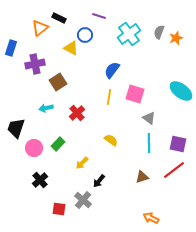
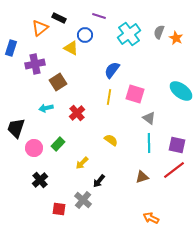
orange star: rotated 24 degrees counterclockwise
purple square: moved 1 px left, 1 px down
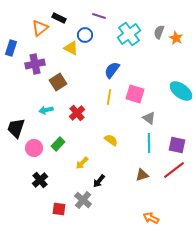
cyan arrow: moved 2 px down
brown triangle: moved 2 px up
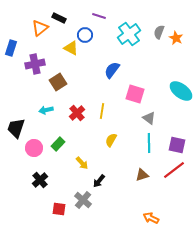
yellow line: moved 7 px left, 14 px down
yellow semicircle: rotated 96 degrees counterclockwise
yellow arrow: rotated 88 degrees counterclockwise
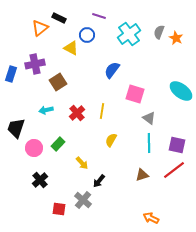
blue circle: moved 2 px right
blue rectangle: moved 26 px down
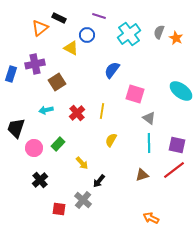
brown square: moved 1 px left
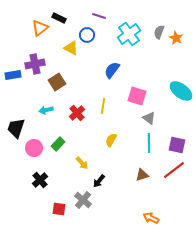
blue rectangle: moved 2 px right, 1 px down; rotated 63 degrees clockwise
pink square: moved 2 px right, 2 px down
yellow line: moved 1 px right, 5 px up
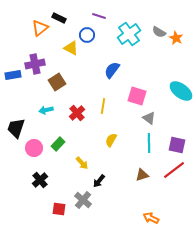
gray semicircle: rotated 80 degrees counterclockwise
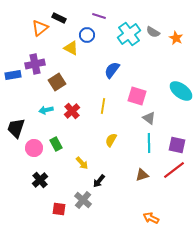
gray semicircle: moved 6 px left
red cross: moved 5 px left, 2 px up
green rectangle: moved 2 px left; rotated 72 degrees counterclockwise
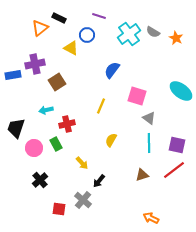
yellow line: moved 2 px left; rotated 14 degrees clockwise
red cross: moved 5 px left, 13 px down; rotated 28 degrees clockwise
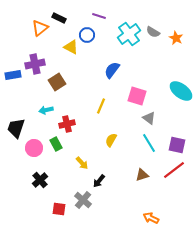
yellow triangle: moved 1 px up
cyan line: rotated 30 degrees counterclockwise
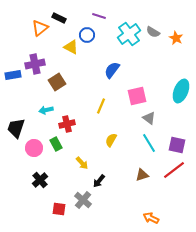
cyan ellipse: rotated 75 degrees clockwise
pink square: rotated 30 degrees counterclockwise
